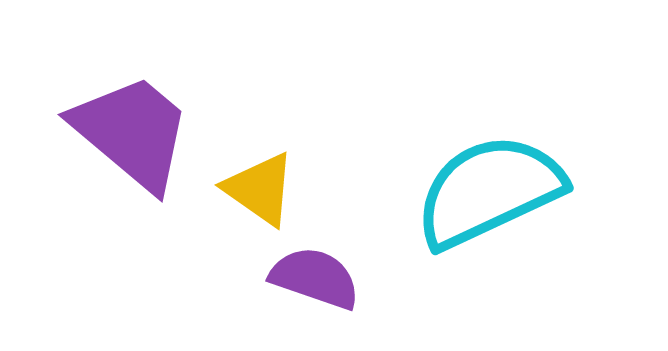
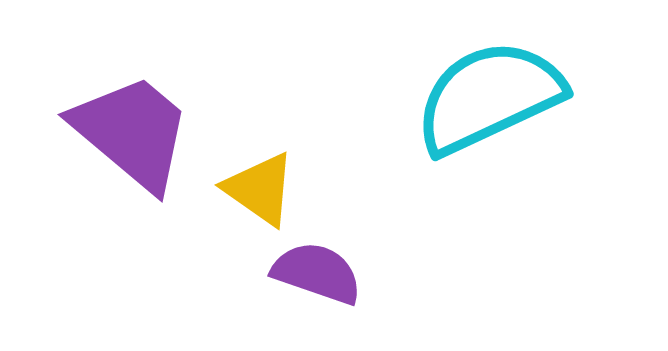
cyan semicircle: moved 94 px up
purple semicircle: moved 2 px right, 5 px up
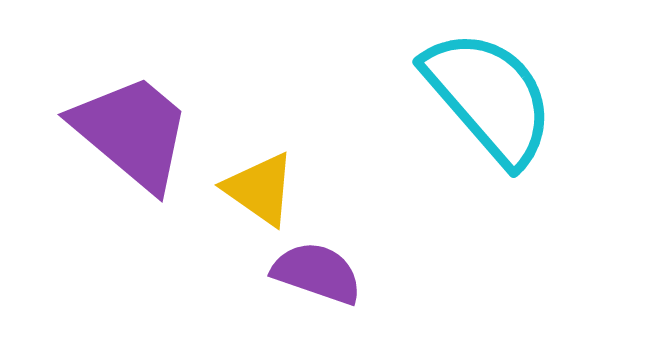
cyan semicircle: rotated 74 degrees clockwise
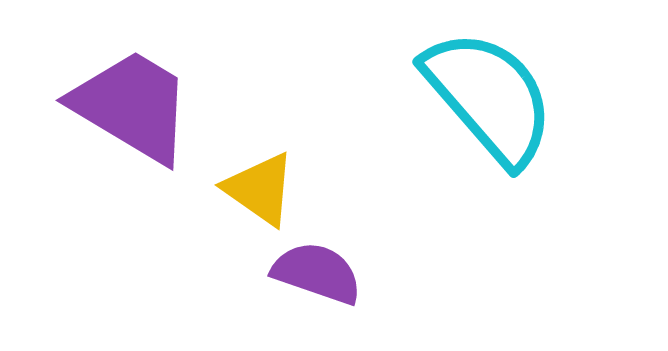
purple trapezoid: moved 26 px up; rotated 9 degrees counterclockwise
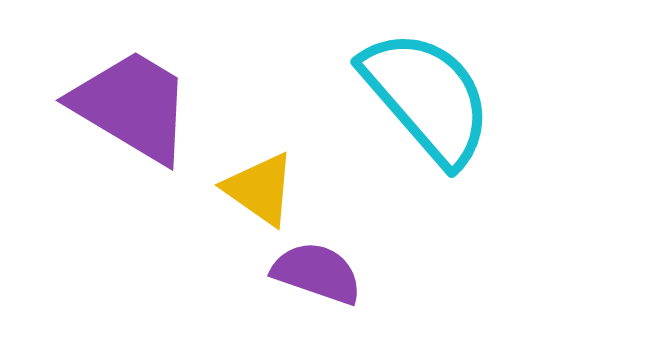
cyan semicircle: moved 62 px left
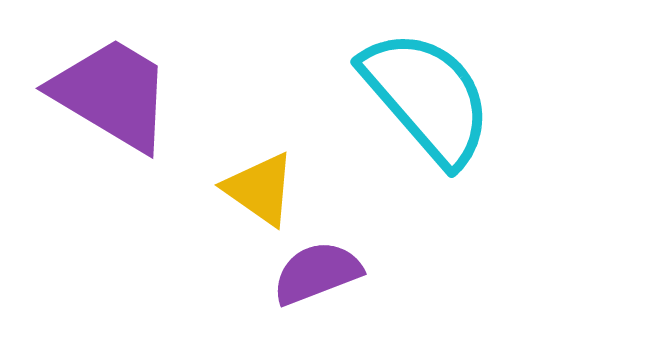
purple trapezoid: moved 20 px left, 12 px up
purple semicircle: rotated 40 degrees counterclockwise
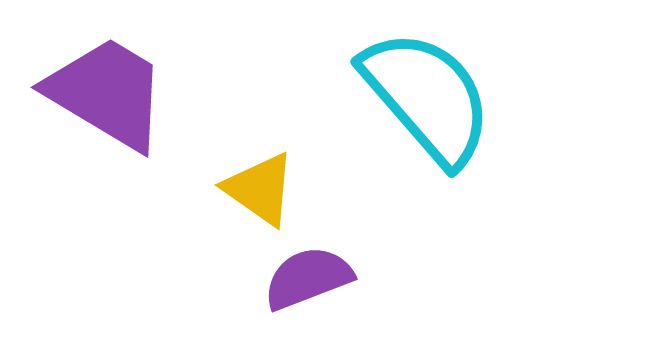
purple trapezoid: moved 5 px left, 1 px up
purple semicircle: moved 9 px left, 5 px down
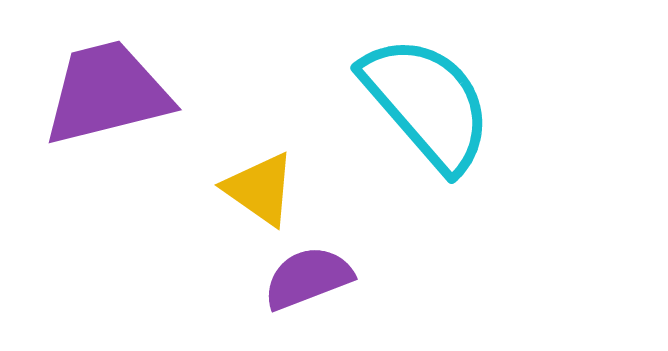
purple trapezoid: rotated 45 degrees counterclockwise
cyan semicircle: moved 6 px down
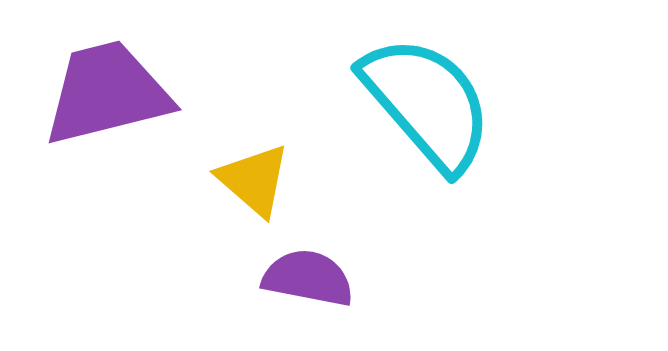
yellow triangle: moved 6 px left, 9 px up; rotated 6 degrees clockwise
purple semicircle: rotated 32 degrees clockwise
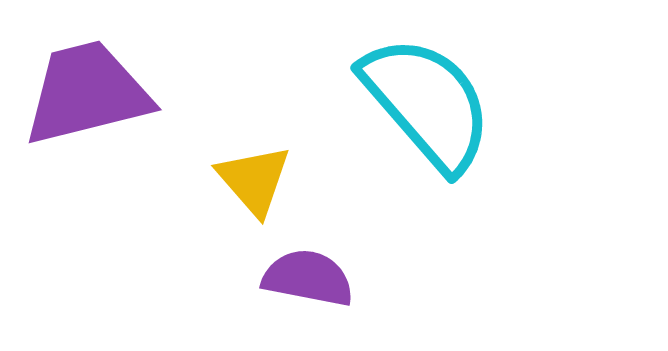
purple trapezoid: moved 20 px left
yellow triangle: rotated 8 degrees clockwise
